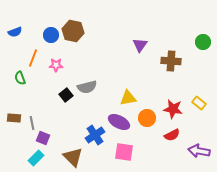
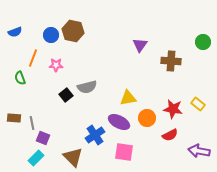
yellow rectangle: moved 1 px left, 1 px down
red semicircle: moved 2 px left
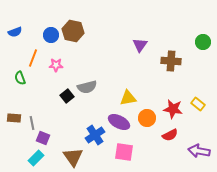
black square: moved 1 px right, 1 px down
brown triangle: rotated 10 degrees clockwise
